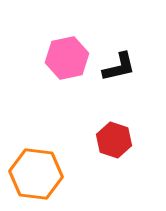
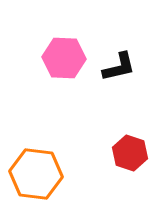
pink hexagon: moved 3 px left; rotated 15 degrees clockwise
red hexagon: moved 16 px right, 13 px down
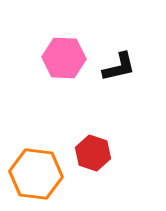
red hexagon: moved 37 px left
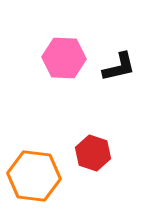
orange hexagon: moved 2 px left, 2 px down
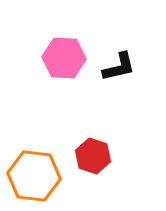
red hexagon: moved 3 px down
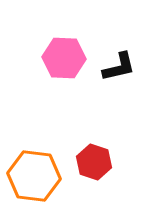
red hexagon: moved 1 px right, 6 px down
